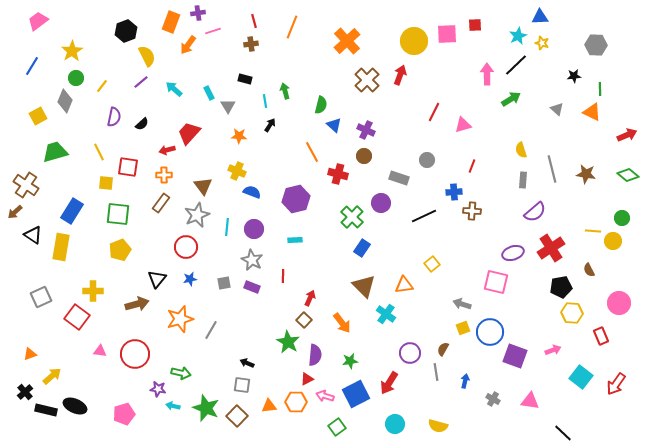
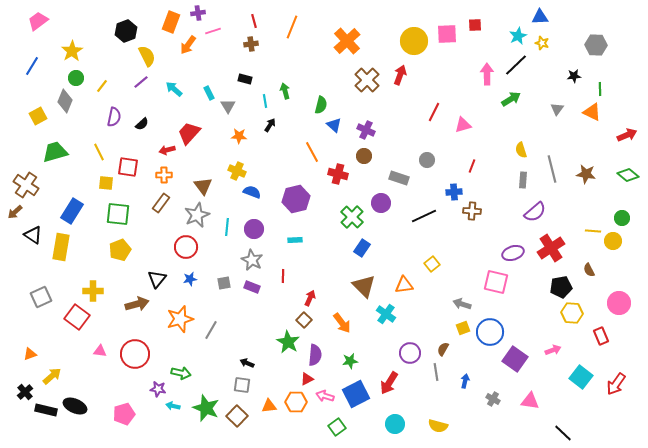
gray triangle at (557, 109): rotated 24 degrees clockwise
purple square at (515, 356): moved 3 px down; rotated 15 degrees clockwise
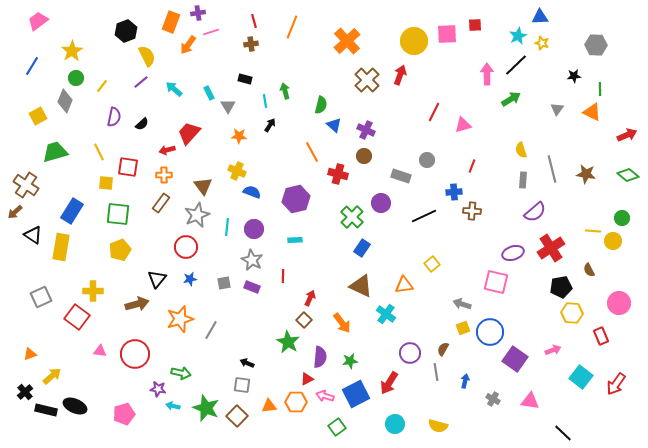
pink line at (213, 31): moved 2 px left, 1 px down
gray rectangle at (399, 178): moved 2 px right, 2 px up
brown triangle at (364, 286): moved 3 px left; rotated 20 degrees counterclockwise
purple semicircle at (315, 355): moved 5 px right, 2 px down
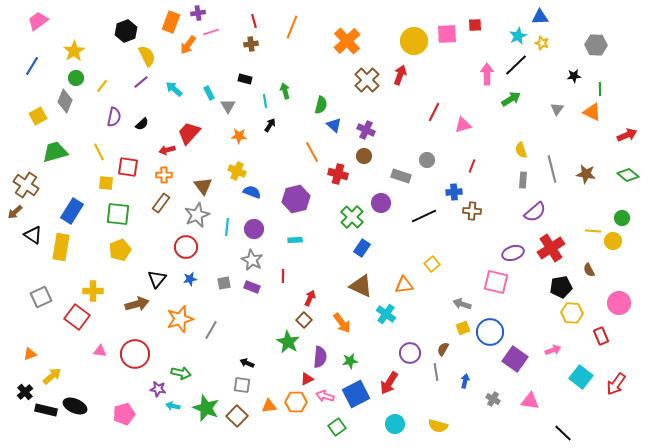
yellow star at (72, 51): moved 2 px right
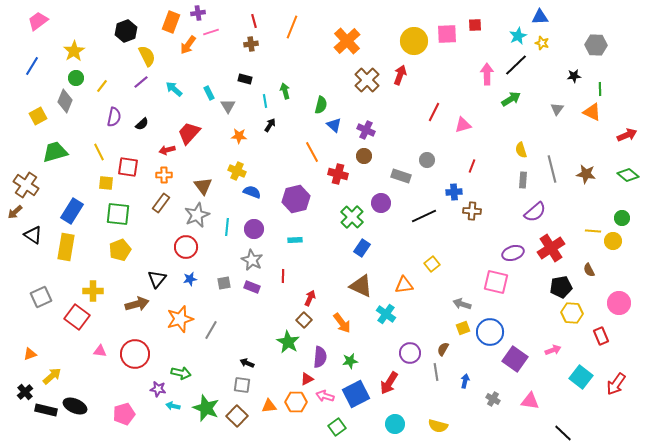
yellow rectangle at (61, 247): moved 5 px right
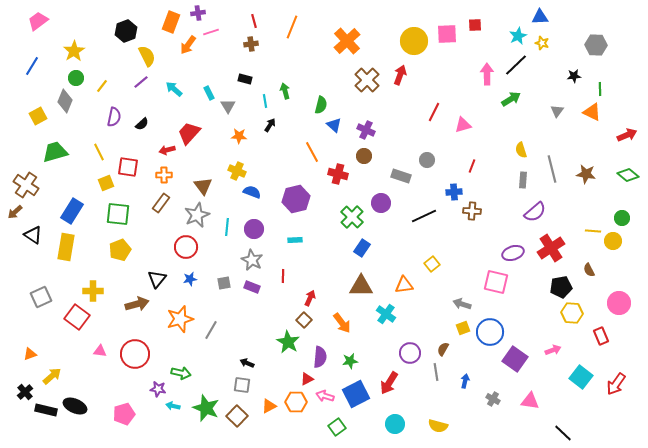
gray triangle at (557, 109): moved 2 px down
yellow square at (106, 183): rotated 28 degrees counterclockwise
brown triangle at (361, 286): rotated 25 degrees counterclockwise
orange triangle at (269, 406): rotated 21 degrees counterclockwise
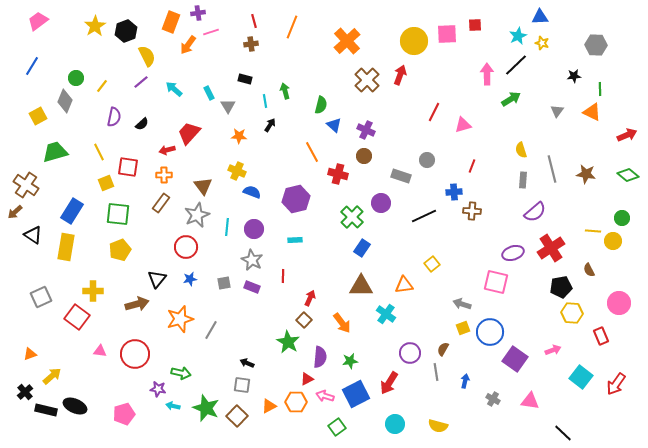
yellow star at (74, 51): moved 21 px right, 25 px up
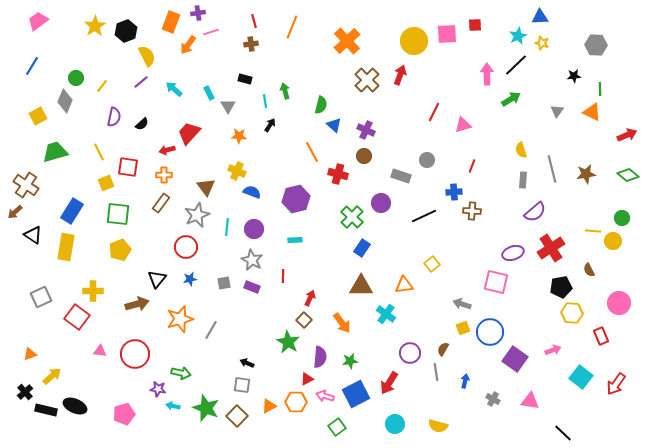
brown star at (586, 174): rotated 18 degrees counterclockwise
brown triangle at (203, 186): moved 3 px right, 1 px down
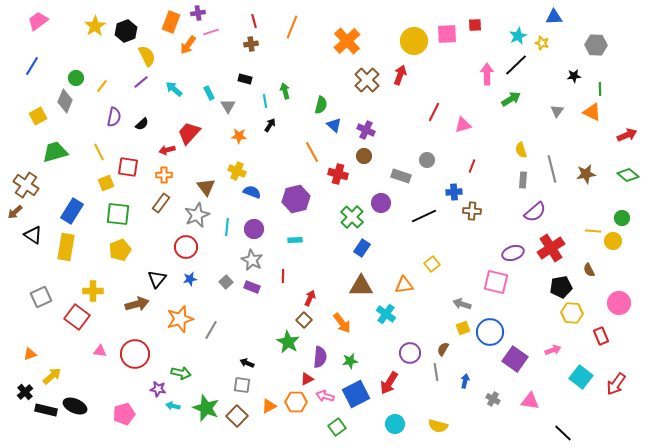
blue triangle at (540, 17): moved 14 px right
gray square at (224, 283): moved 2 px right, 1 px up; rotated 32 degrees counterclockwise
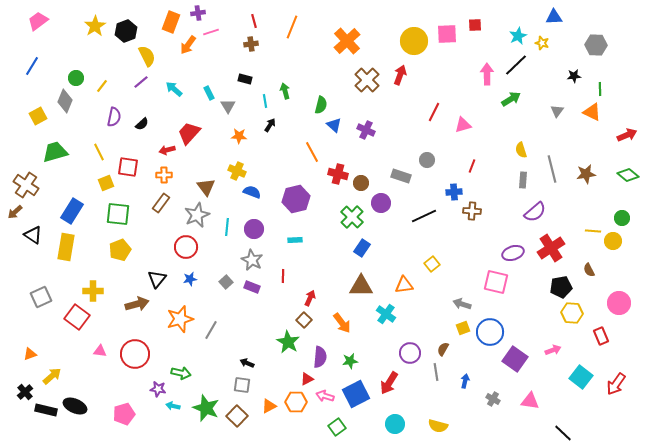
brown circle at (364, 156): moved 3 px left, 27 px down
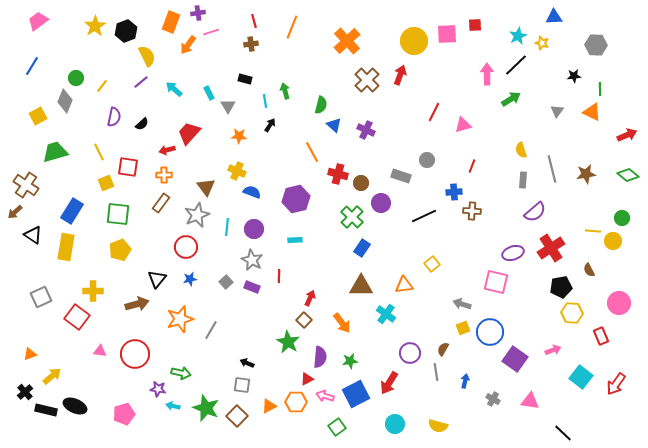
red line at (283, 276): moved 4 px left
